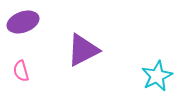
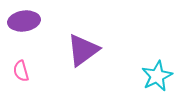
purple ellipse: moved 1 px right, 1 px up; rotated 12 degrees clockwise
purple triangle: rotated 9 degrees counterclockwise
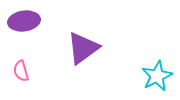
purple triangle: moved 2 px up
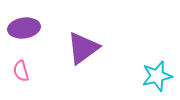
purple ellipse: moved 7 px down
cyan star: rotated 12 degrees clockwise
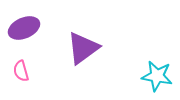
purple ellipse: rotated 16 degrees counterclockwise
cyan star: rotated 24 degrees clockwise
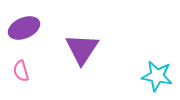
purple triangle: moved 1 px left, 1 px down; rotated 21 degrees counterclockwise
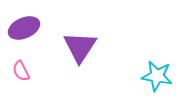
purple triangle: moved 2 px left, 2 px up
pink semicircle: rotated 10 degrees counterclockwise
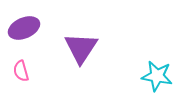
purple triangle: moved 1 px right, 1 px down
pink semicircle: rotated 10 degrees clockwise
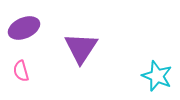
cyan star: rotated 12 degrees clockwise
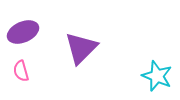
purple ellipse: moved 1 px left, 4 px down
purple triangle: rotated 12 degrees clockwise
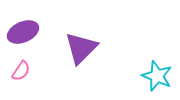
pink semicircle: rotated 130 degrees counterclockwise
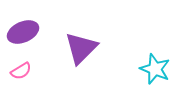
pink semicircle: rotated 25 degrees clockwise
cyan star: moved 2 px left, 7 px up
